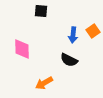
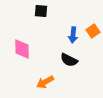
orange arrow: moved 1 px right, 1 px up
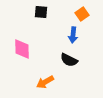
black square: moved 1 px down
orange square: moved 11 px left, 17 px up
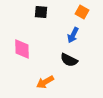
orange square: moved 2 px up; rotated 24 degrees counterclockwise
blue arrow: rotated 21 degrees clockwise
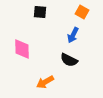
black square: moved 1 px left
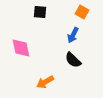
pink diamond: moved 1 px left, 1 px up; rotated 10 degrees counterclockwise
black semicircle: moved 4 px right; rotated 18 degrees clockwise
